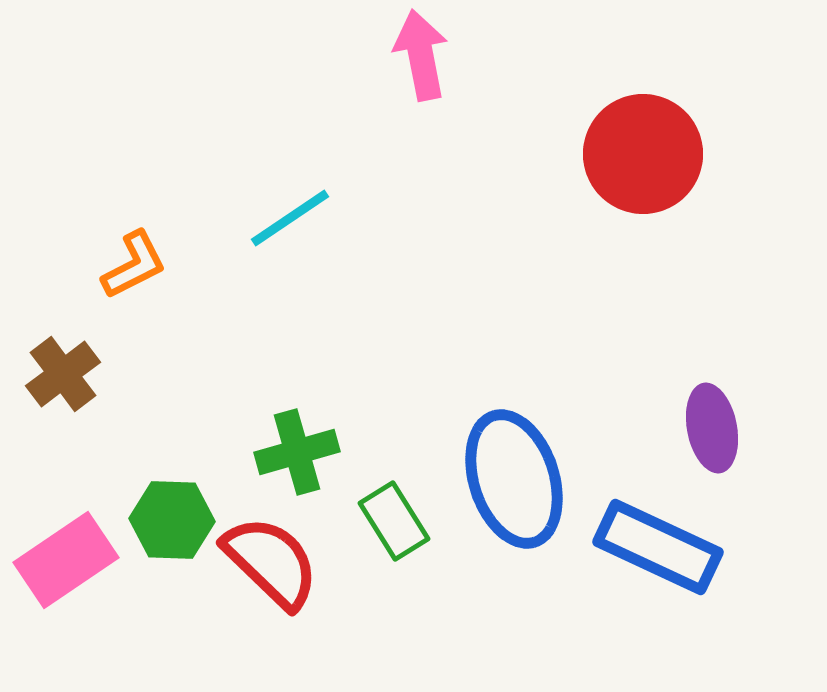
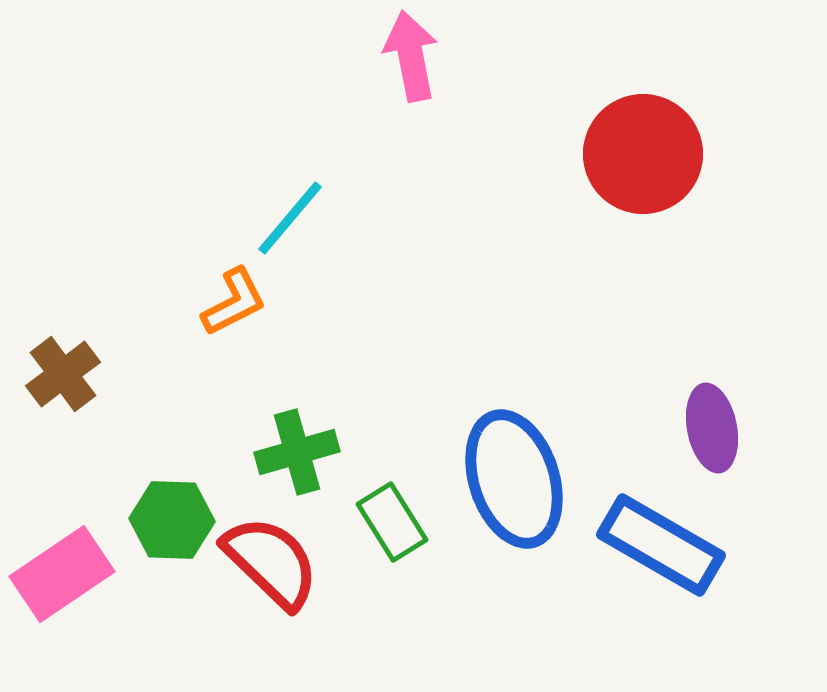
pink arrow: moved 10 px left, 1 px down
cyan line: rotated 16 degrees counterclockwise
orange L-shape: moved 100 px right, 37 px down
green rectangle: moved 2 px left, 1 px down
blue rectangle: moved 3 px right, 2 px up; rotated 5 degrees clockwise
pink rectangle: moved 4 px left, 14 px down
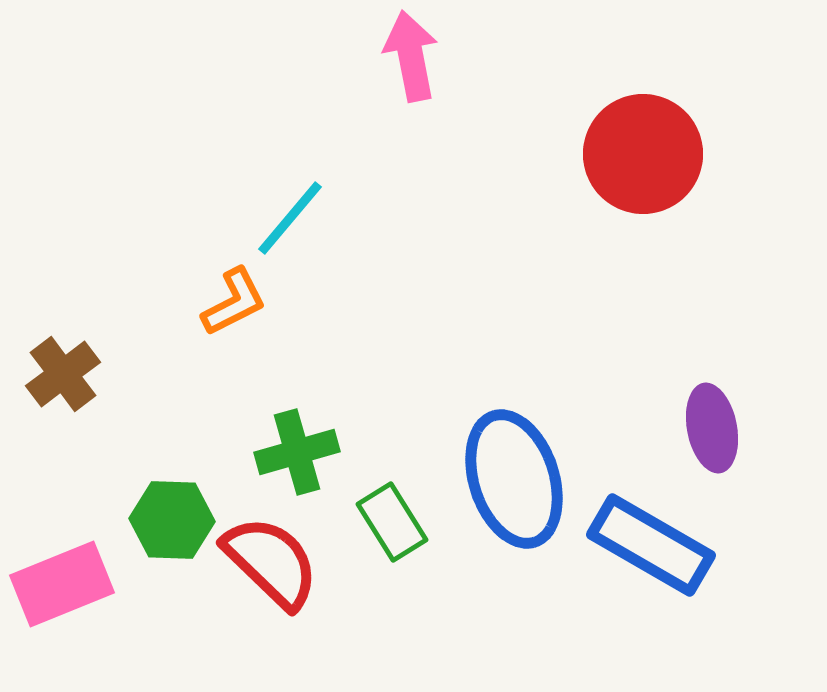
blue rectangle: moved 10 px left
pink rectangle: moved 10 px down; rotated 12 degrees clockwise
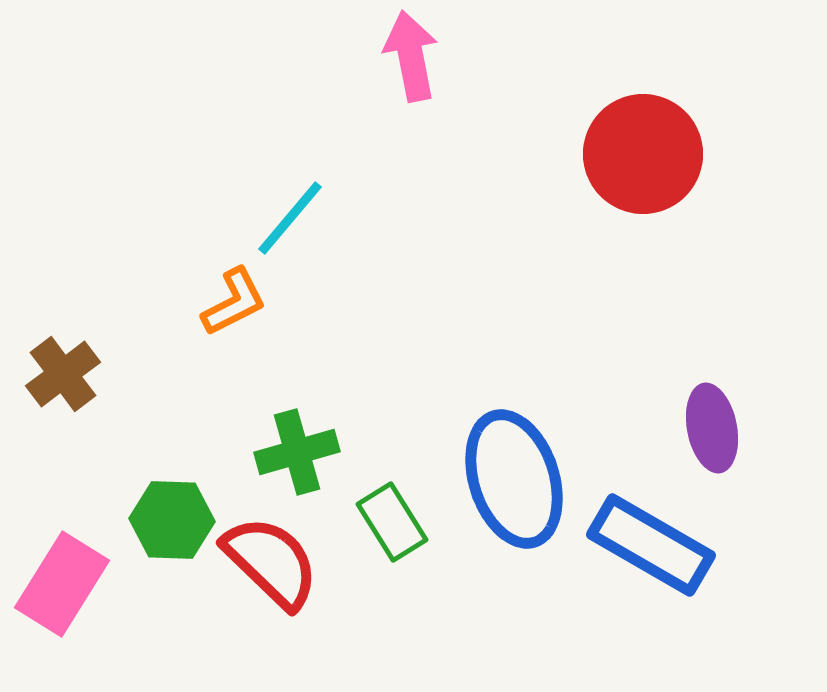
pink rectangle: rotated 36 degrees counterclockwise
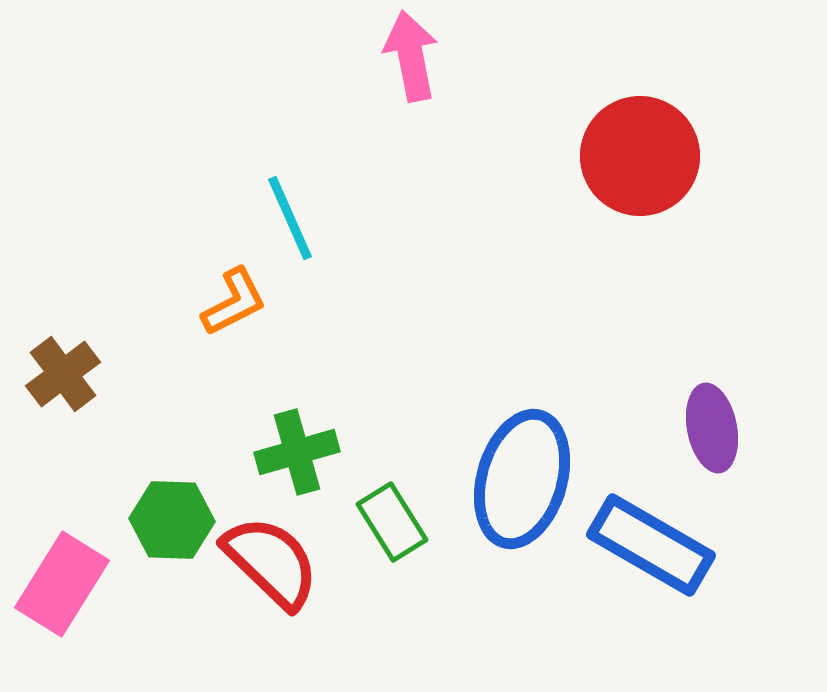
red circle: moved 3 px left, 2 px down
cyan line: rotated 64 degrees counterclockwise
blue ellipse: moved 8 px right; rotated 34 degrees clockwise
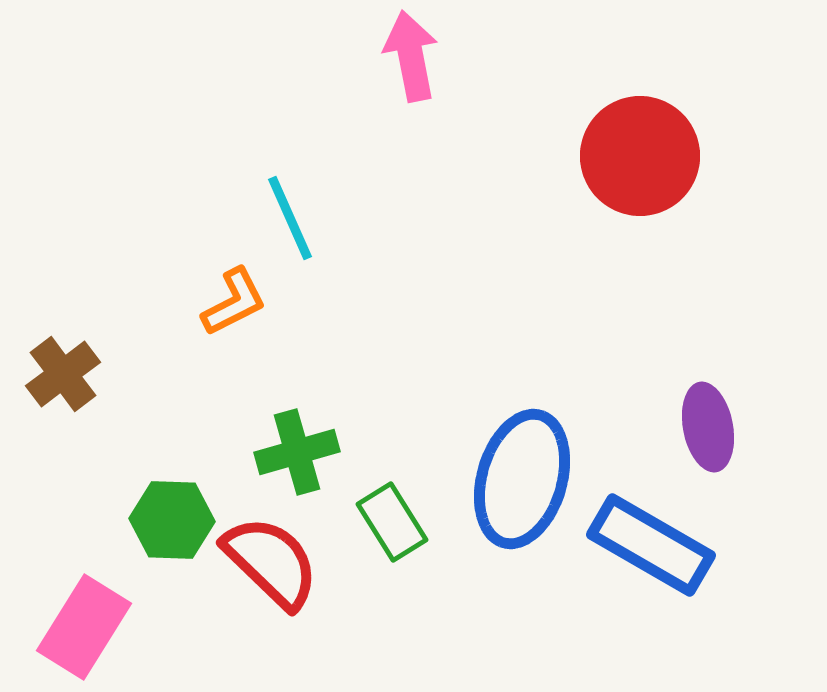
purple ellipse: moved 4 px left, 1 px up
pink rectangle: moved 22 px right, 43 px down
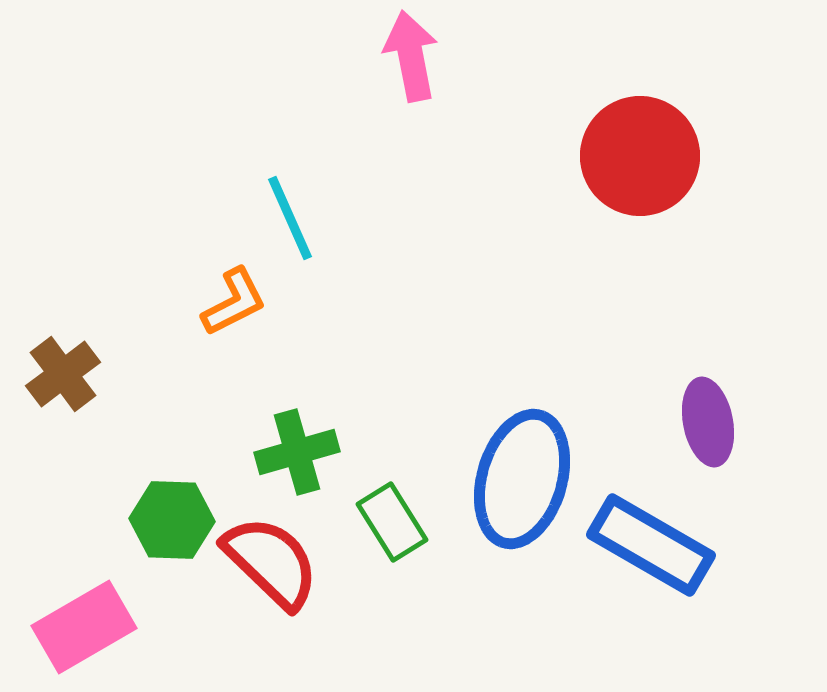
purple ellipse: moved 5 px up
pink rectangle: rotated 28 degrees clockwise
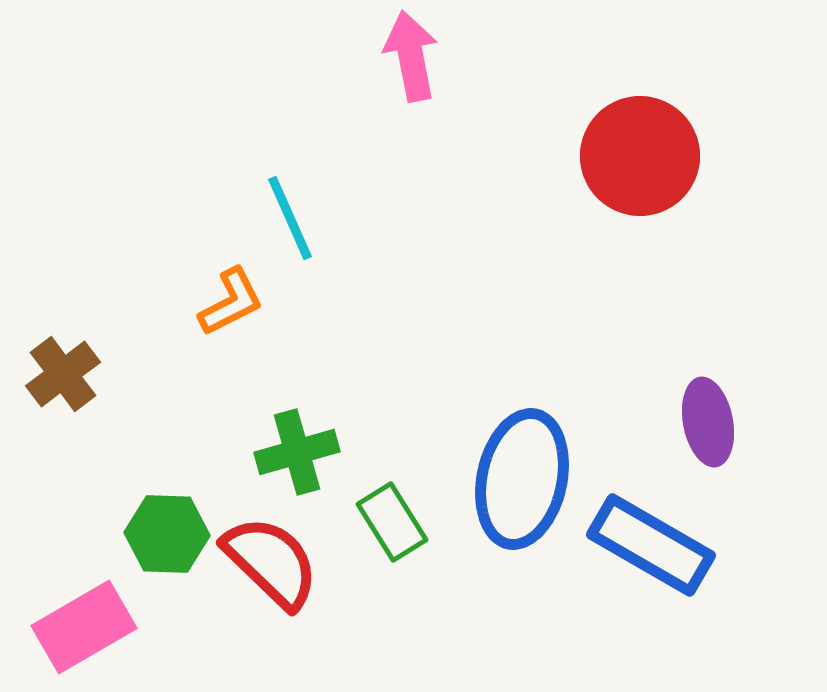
orange L-shape: moved 3 px left
blue ellipse: rotated 4 degrees counterclockwise
green hexagon: moved 5 px left, 14 px down
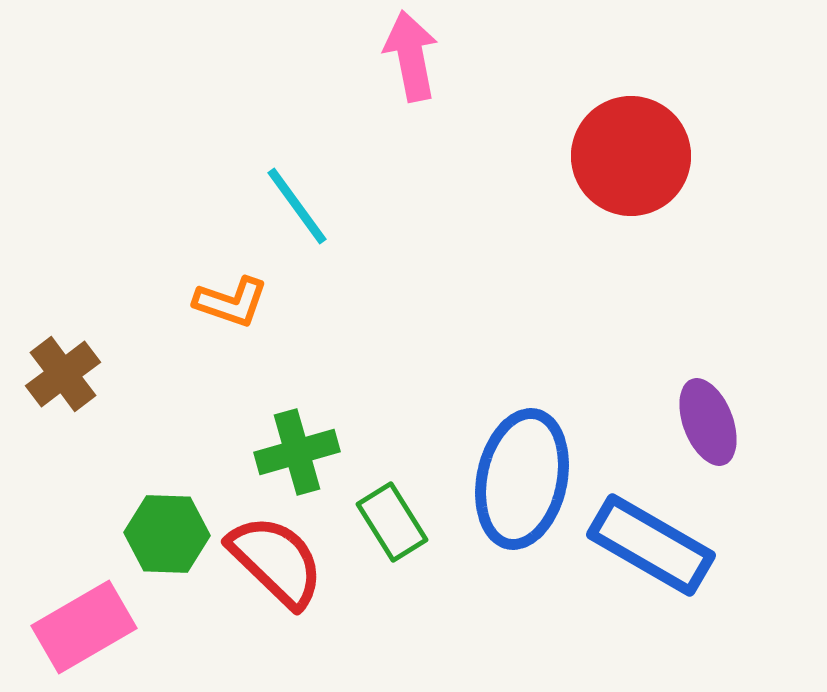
red circle: moved 9 px left
cyan line: moved 7 px right, 12 px up; rotated 12 degrees counterclockwise
orange L-shape: rotated 46 degrees clockwise
purple ellipse: rotated 10 degrees counterclockwise
red semicircle: moved 5 px right, 1 px up
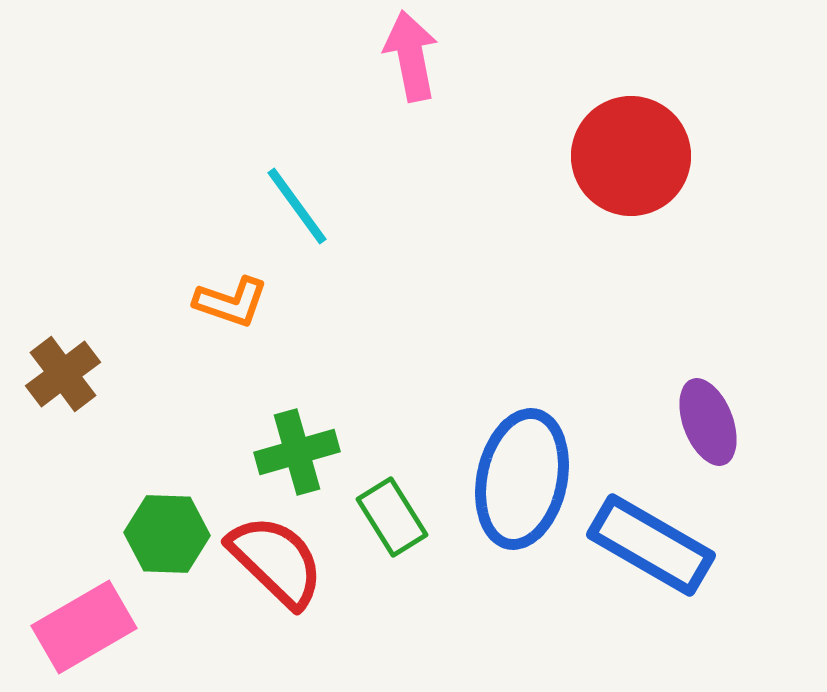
green rectangle: moved 5 px up
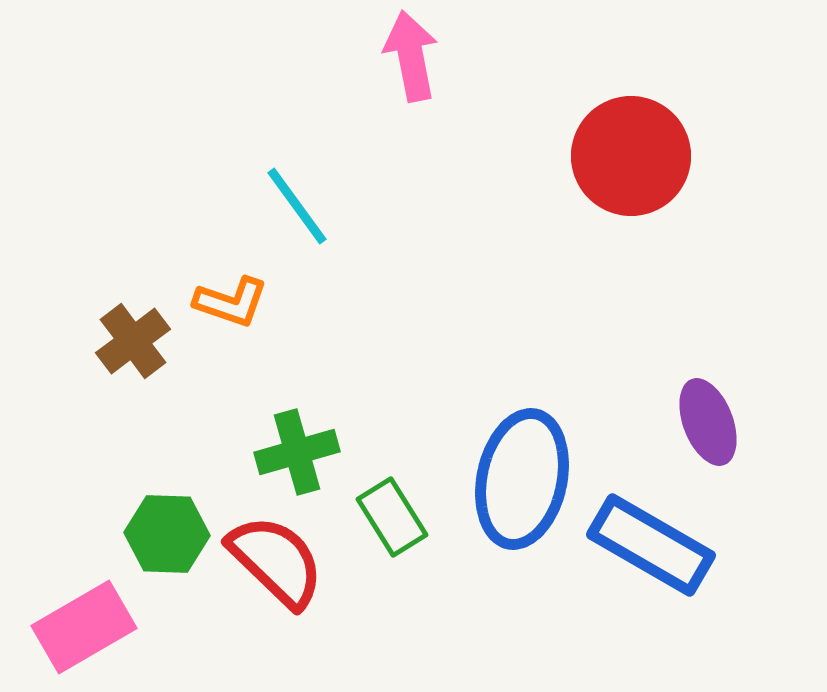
brown cross: moved 70 px right, 33 px up
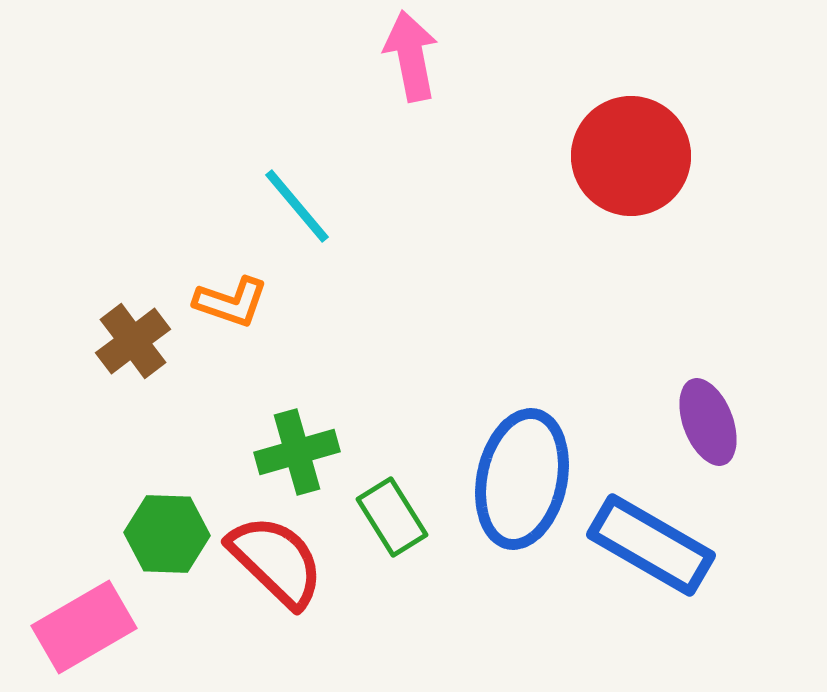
cyan line: rotated 4 degrees counterclockwise
